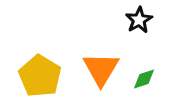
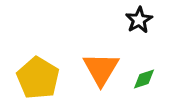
yellow pentagon: moved 2 px left, 2 px down
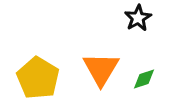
black star: moved 1 px left, 2 px up
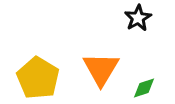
green diamond: moved 9 px down
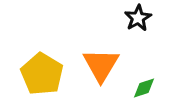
orange triangle: moved 4 px up
yellow pentagon: moved 4 px right, 4 px up
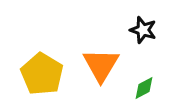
black star: moved 5 px right, 12 px down; rotated 24 degrees counterclockwise
green diamond: rotated 10 degrees counterclockwise
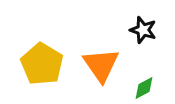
orange triangle: rotated 6 degrees counterclockwise
yellow pentagon: moved 10 px up
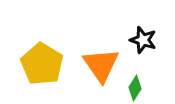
black star: moved 10 px down
green diamond: moved 9 px left; rotated 30 degrees counterclockwise
